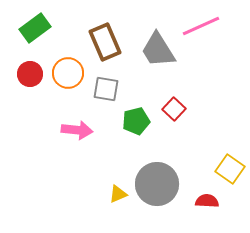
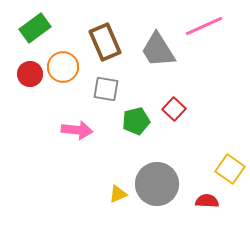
pink line: moved 3 px right
orange circle: moved 5 px left, 6 px up
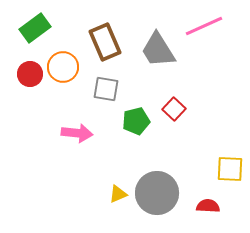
pink arrow: moved 3 px down
yellow square: rotated 32 degrees counterclockwise
gray circle: moved 9 px down
red semicircle: moved 1 px right, 5 px down
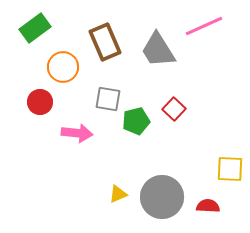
red circle: moved 10 px right, 28 px down
gray square: moved 2 px right, 10 px down
gray circle: moved 5 px right, 4 px down
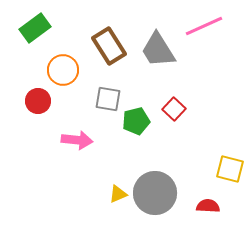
brown rectangle: moved 4 px right, 4 px down; rotated 9 degrees counterclockwise
orange circle: moved 3 px down
red circle: moved 2 px left, 1 px up
pink arrow: moved 7 px down
yellow square: rotated 12 degrees clockwise
gray circle: moved 7 px left, 4 px up
